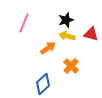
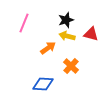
blue diamond: rotated 45 degrees clockwise
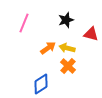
yellow arrow: moved 12 px down
orange cross: moved 3 px left
blue diamond: moved 2 px left; rotated 35 degrees counterclockwise
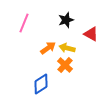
red triangle: rotated 14 degrees clockwise
orange cross: moved 3 px left, 1 px up
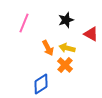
orange arrow: rotated 98 degrees clockwise
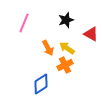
yellow arrow: rotated 21 degrees clockwise
orange cross: rotated 21 degrees clockwise
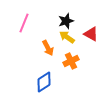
black star: moved 1 px down
yellow arrow: moved 11 px up
orange cross: moved 6 px right, 4 px up
blue diamond: moved 3 px right, 2 px up
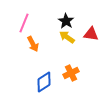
black star: rotated 21 degrees counterclockwise
red triangle: rotated 21 degrees counterclockwise
orange arrow: moved 15 px left, 4 px up
orange cross: moved 12 px down
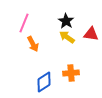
orange cross: rotated 21 degrees clockwise
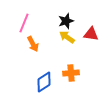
black star: rotated 21 degrees clockwise
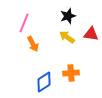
black star: moved 2 px right, 5 px up
